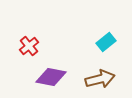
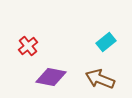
red cross: moved 1 px left
brown arrow: rotated 144 degrees counterclockwise
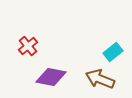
cyan rectangle: moved 7 px right, 10 px down
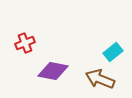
red cross: moved 3 px left, 3 px up; rotated 18 degrees clockwise
purple diamond: moved 2 px right, 6 px up
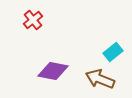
red cross: moved 8 px right, 23 px up; rotated 18 degrees counterclockwise
